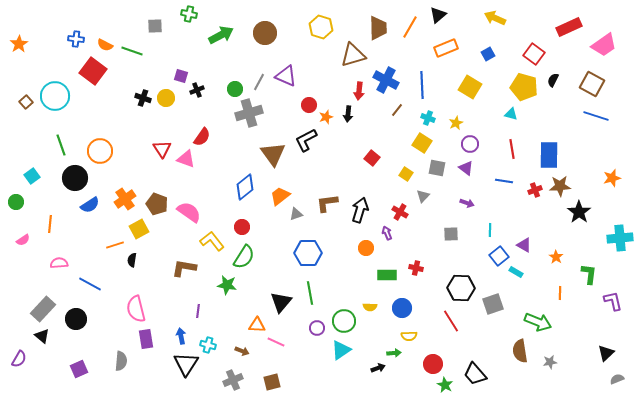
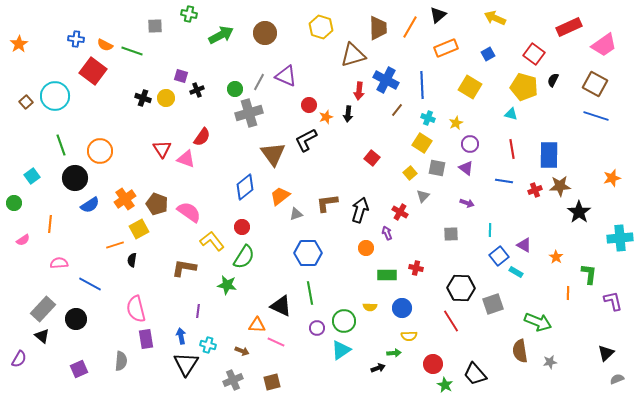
brown square at (592, 84): moved 3 px right
yellow square at (406, 174): moved 4 px right, 1 px up; rotated 16 degrees clockwise
green circle at (16, 202): moved 2 px left, 1 px down
orange line at (560, 293): moved 8 px right
black triangle at (281, 302): moved 4 px down; rotated 45 degrees counterclockwise
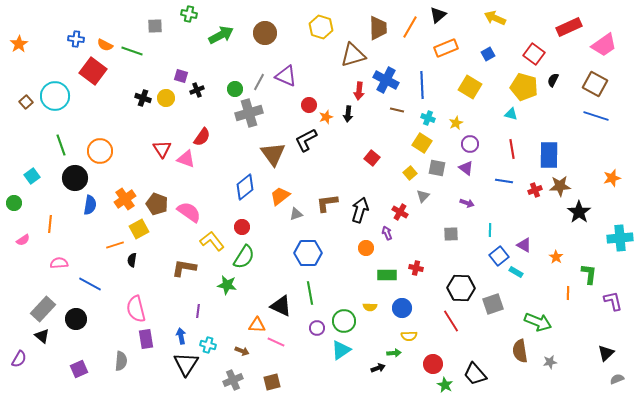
brown line at (397, 110): rotated 64 degrees clockwise
blue semicircle at (90, 205): rotated 48 degrees counterclockwise
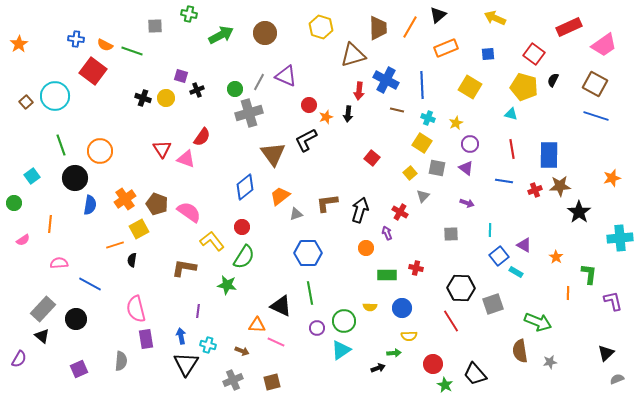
blue square at (488, 54): rotated 24 degrees clockwise
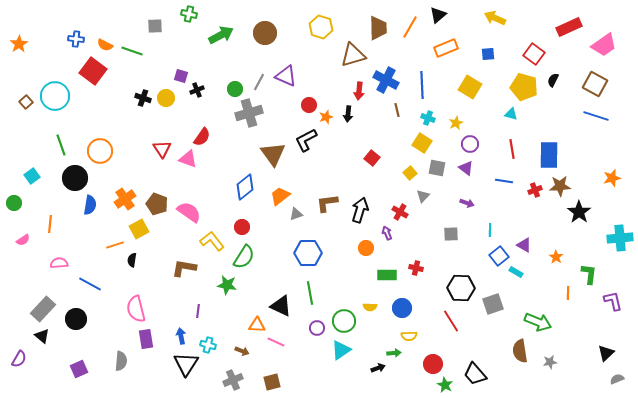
brown line at (397, 110): rotated 64 degrees clockwise
pink triangle at (186, 159): moved 2 px right
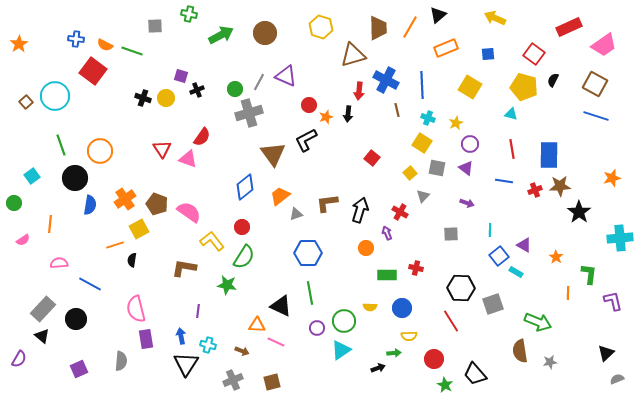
red circle at (433, 364): moved 1 px right, 5 px up
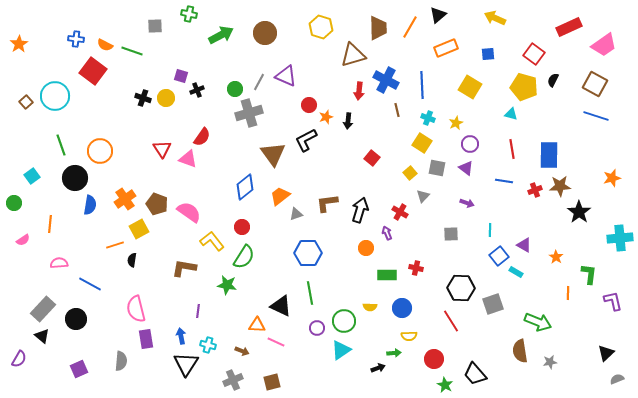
black arrow at (348, 114): moved 7 px down
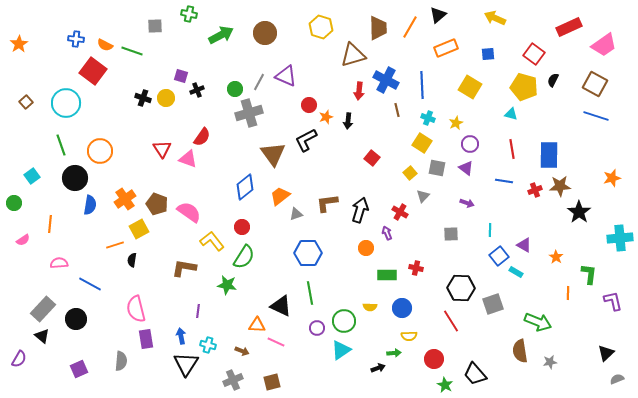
cyan circle at (55, 96): moved 11 px right, 7 px down
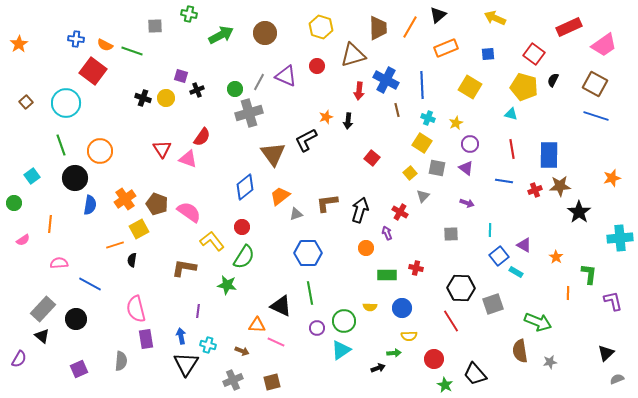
red circle at (309, 105): moved 8 px right, 39 px up
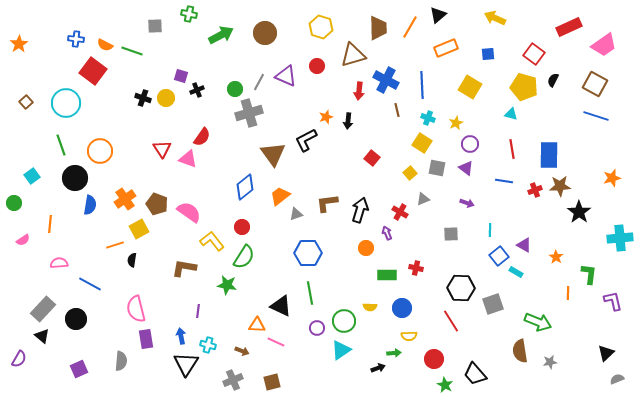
gray triangle at (423, 196): moved 3 px down; rotated 24 degrees clockwise
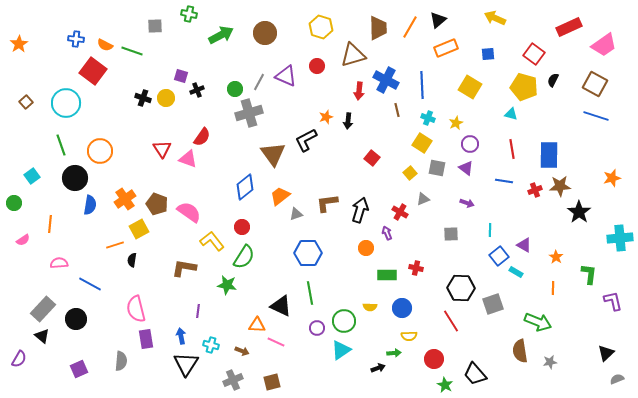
black triangle at (438, 15): moved 5 px down
orange line at (568, 293): moved 15 px left, 5 px up
cyan cross at (208, 345): moved 3 px right
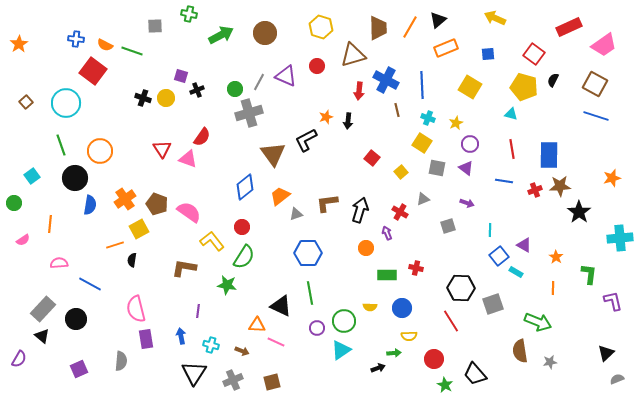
yellow square at (410, 173): moved 9 px left, 1 px up
gray square at (451, 234): moved 3 px left, 8 px up; rotated 14 degrees counterclockwise
black triangle at (186, 364): moved 8 px right, 9 px down
